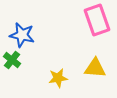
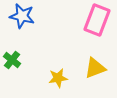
pink rectangle: rotated 40 degrees clockwise
blue star: moved 19 px up
yellow triangle: rotated 25 degrees counterclockwise
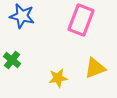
pink rectangle: moved 16 px left
